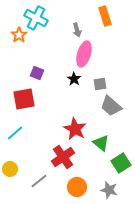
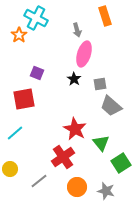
green triangle: rotated 12 degrees clockwise
gray star: moved 3 px left, 1 px down
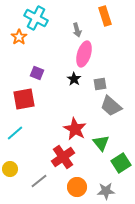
orange star: moved 2 px down
gray star: rotated 18 degrees counterclockwise
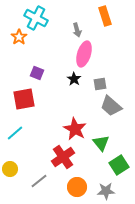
green square: moved 2 px left, 2 px down
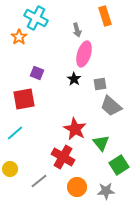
red cross: rotated 25 degrees counterclockwise
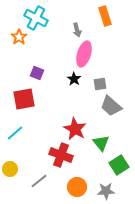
red cross: moved 2 px left, 2 px up; rotated 10 degrees counterclockwise
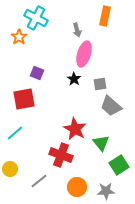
orange rectangle: rotated 30 degrees clockwise
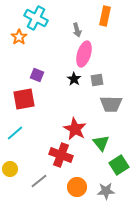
purple square: moved 2 px down
gray square: moved 3 px left, 4 px up
gray trapezoid: moved 2 px up; rotated 40 degrees counterclockwise
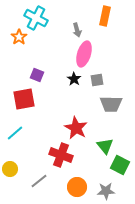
red star: moved 1 px right, 1 px up
green triangle: moved 4 px right, 3 px down
green square: moved 1 px right; rotated 30 degrees counterclockwise
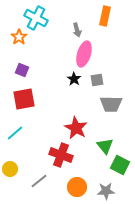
purple square: moved 15 px left, 5 px up
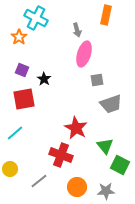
orange rectangle: moved 1 px right, 1 px up
black star: moved 30 px left
gray trapezoid: rotated 20 degrees counterclockwise
